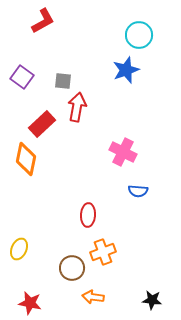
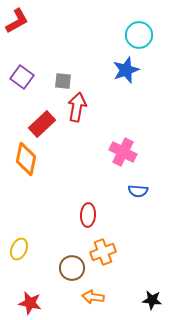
red L-shape: moved 26 px left
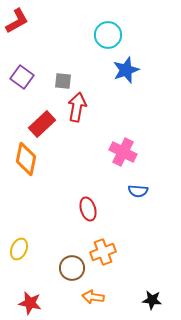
cyan circle: moved 31 px left
red ellipse: moved 6 px up; rotated 20 degrees counterclockwise
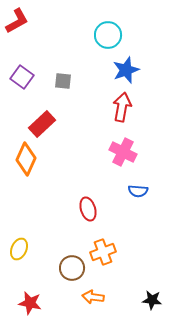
red arrow: moved 45 px right
orange diamond: rotated 12 degrees clockwise
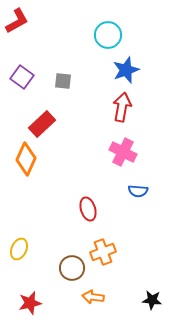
red star: rotated 25 degrees counterclockwise
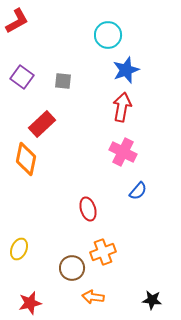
orange diamond: rotated 12 degrees counterclockwise
blue semicircle: rotated 54 degrees counterclockwise
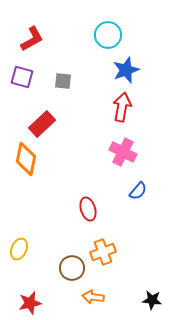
red L-shape: moved 15 px right, 18 px down
purple square: rotated 20 degrees counterclockwise
